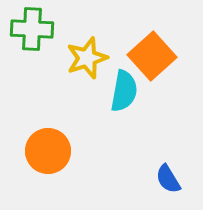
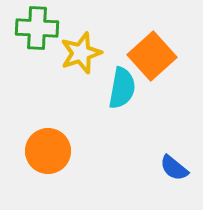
green cross: moved 5 px right, 1 px up
yellow star: moved 6 px left, 5 px up
cyan semicircle: moved 2 px left, 3 px up
blue semicircle: moved 6 px right, 11 px up; rotated 20 degrees counterclockwise
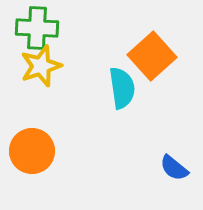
yellow star: moved 40 px left, 13 px down
cyan semicircle: rotated 18 degrees counterclockwise
orange circle: moved 16 px left
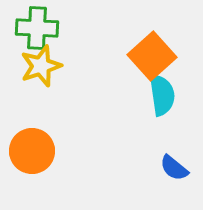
cyan semicircle: moved 40 px right, 7 px down
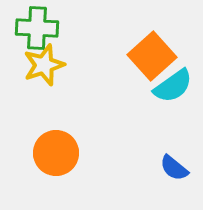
yellow star: moved 3 px right, 1 px up
cyan semicircle: moved 11 px right, 9 px up; rotated 63 degrees clockwise
orange circle: moved 24 px right, 2 px down
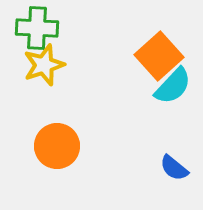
orange square: moved 7 px right
cyan semicircle: rotated 12 degrees counterclockwise
orange circle: moved 1 px right, 7 px up
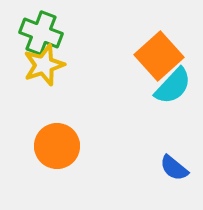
green cross: moved 4 px right, 5 px down; rotated 18 degrees clockwise
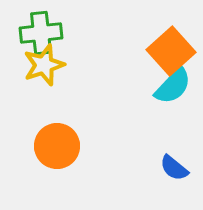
green cross: rotated 27 degrees counterclockwise
orange square: moved 12 px right, 5 px up
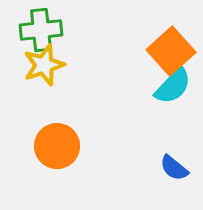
green cross: moved 3 px up
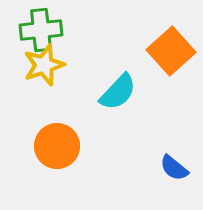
cyan semicircle: moved 55 px left, 6 px down
